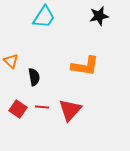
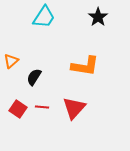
black star: moved 1 px left, 1 px down; rotated 24 degrees counterclockwise
orange triangle: rotated 35 degrees clockwise
black semicircle: rotated 138 degrees counterclockwise
red triangle: moved 4 px right, 2 px up
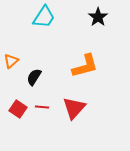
orange L-shape: rotated 24 degrees counterclockwise
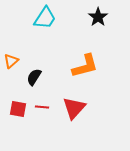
cyan trapezoid: moved 1 px right, 1 px down
red square: rotated 24 degrees counterclockwise
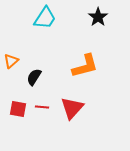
red triangle: moved 2 px left
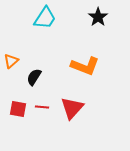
orange L-shape: rotated 36 degrees clockwise
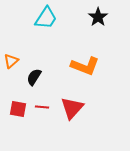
cyan trapezoid: moved 1 px right
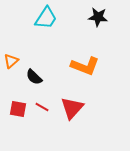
black star: rotated 30 degrees counterclockwise
black semicircle: rotated 78 degrees counterclockwise
red line: rotated 24 degrees clockwise
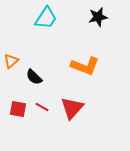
black star: rotated 18 degrees counterclockwise
